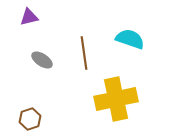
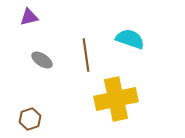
brown line: moved 2 px right, 2 px down
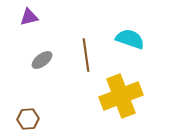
gray ellipse: rotated 70 degrees counterclockwise
yellow cross: moved 5 px right, 3 px up; rotated 9 degrees counterclockwise
brown hexagon: moved 2 px left; rotated 15 degrees clockwise
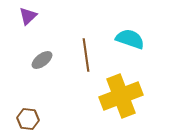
purple triangle: moved 1 px left, 1 px up; rotated 30 degrees counterclockwise
brown hexagon: rotated 10 degrees clockwise
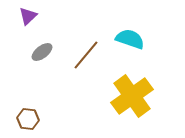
brown line: rotated 48 degrees clockwise
gray ellipse: moved 8 px up
yellow cross: moved 11 px right; rotated 15 degrees counterclockwise
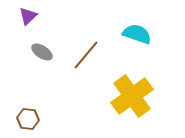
cyan semicircle: moved 7 px right, 5 px up
gray ellipse: rotated 70 degrees clockwise
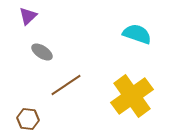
brown line: moved 20 px left, 30 px down; rotated 16 degrees clockwise
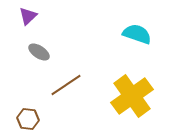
gray ellipse: moved 3 px left
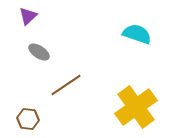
yellow cross: moved 4 px right, 11 px down
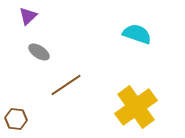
brown hexagon: moved 12 px left
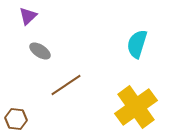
cyan semicircle: moved 10 px down; rotated 92 degrees counterclockwise
gray ellipse: moved 1 px right, 1 px up
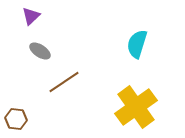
purple triangle: moved 3 px right
brown line: moved 2 px left, 3 px up
